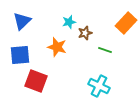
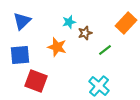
green line: rotated 56 degrees counterclockwise
cyan cross: rotated 15 degrees clockwise
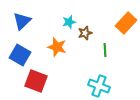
green line: rotated 56 degrees counterclockwise
blue square: rotated 35 degrees clockwise
cyan cross: rotated 20 degrees counterclockwise
